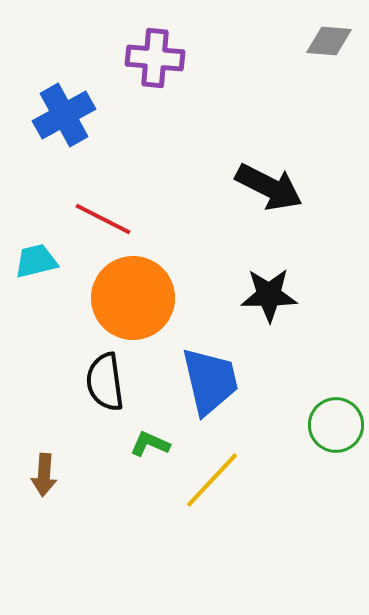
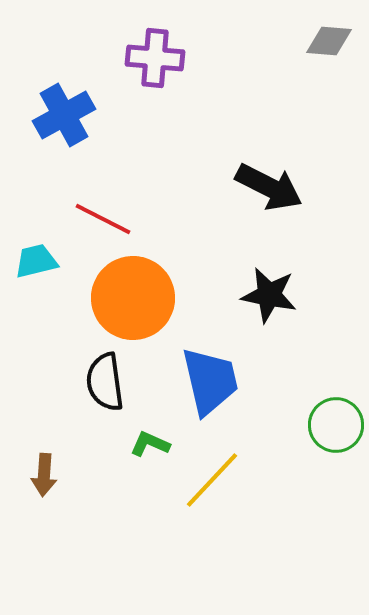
black star: rotated 12 degrees clockwise
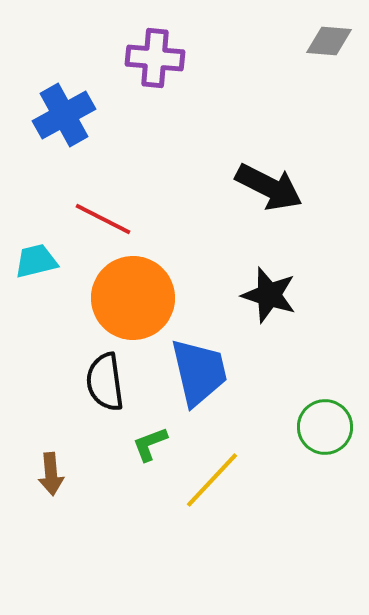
black star: rotated 6 degrees clockwise
blue trapezoid: moved 11 px left, 9 px up
green circle: moved 11 px left, 2 px down
green L-shape: rotated 45 degrees counterclockwise
brown arrow: moved 7 px right, 1 px up; rotated 9 degrees counterclockwise
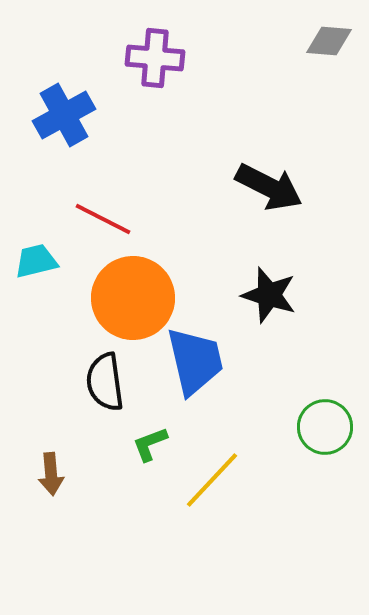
blue trapezoid: moved 4 px left, 11 px up
